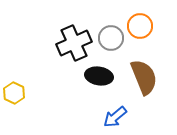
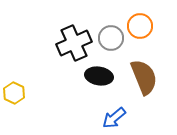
blue arrow: moved 1 px left, 1 px down
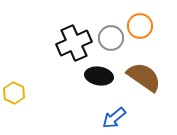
brown semicircle: rotated 33 degrees counterclockwise
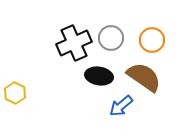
orange circle: moved 12 px right, 14 px down
yellow hexagon: moved 1 px right
blue arrow: moved 7 px right, 12 px up
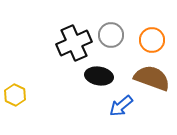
gray circle: moved 3 px up
brown semicircle: moved 8 px right, 1 px down; rotated 15 degrees counterclockwise
yellow hexagon: moved 2 px down
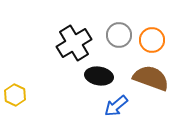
gray circle: moved 8 px right
black cross: rotated 8 degrees counterclockwise
brown semicircle: moved 1 px left
blue arrow: moved 5 px left
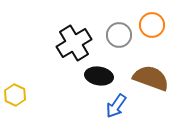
orange circle: moved 15 px up
blue arrow: rotated 15 degrees counterclockwise
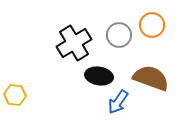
yellow hexagon: rotated 20 degrees counterclockwise
blue arrow: moved 2 px right, 4 px up
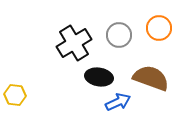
orange circle: moved 7 px right, 3 px down
black ellipse: moved 1 px down
blue arrow: rotated 150 degrees counterclockwise
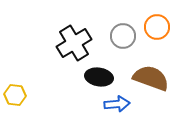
orange circle: moved 2 px left, 1 px up
gray circle: moved 4 px right, 1 px down
blue arrow: moved 1 px left, 2 px down; rotated 20 degrees clockwise
